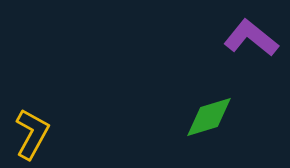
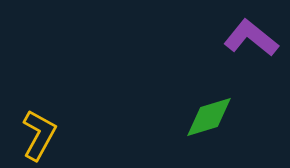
yellow L-shape: moved 7 px right, 1 px down
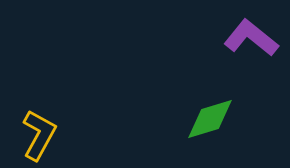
green diamond: moved 1 px right, 2 px down
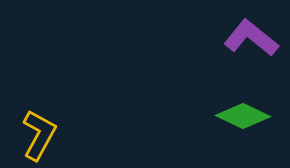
green diamond: moved 33 px right, 3 px up; rotated 42 degrees clockwise
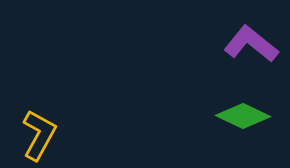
purple L-shape: moved 6 px down
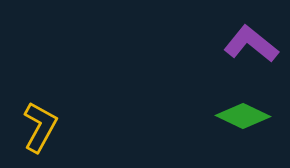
yellow L-shape: moved 1 px right, 8 px up
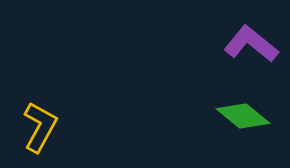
green diamond: rotated 14 degrees clockwise
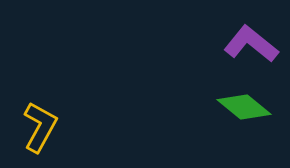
green diamond: moved 1 px right, 9 px up
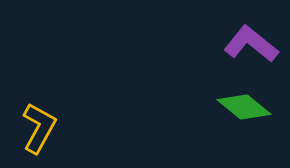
yellow L-shape: moved 1 px left, 1 px down
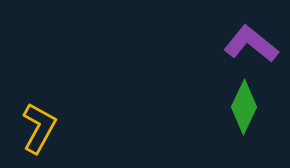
green diamond: rotated 76 degrees clockwise
